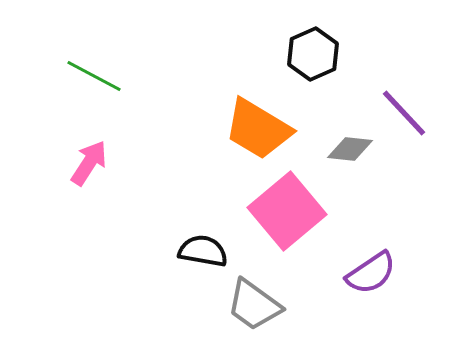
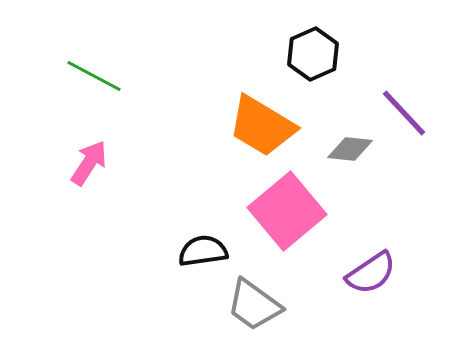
orange trapezoid: moved 4 px right, 3 px up
black semicircle: rotated 18 degrees counterclockwise
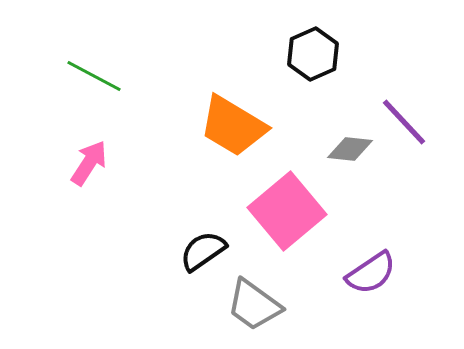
purple line: moved 9 px down
orange trapezoid: moved 29 px left
black semicircle: rotated 27 degrees counterclockwise
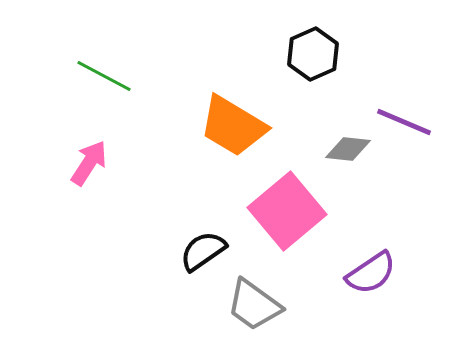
green line: moved 10 px right
purple line: rotated 24 degrees counterclockwise
gray diamond: moved 2 px left
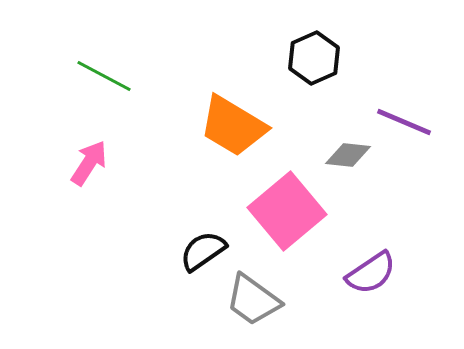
black hexagon: moved 1 px right, 4 px down
gray diamond: moved 6 px down
gray trapezoid: moved 1 px left, 5 px up
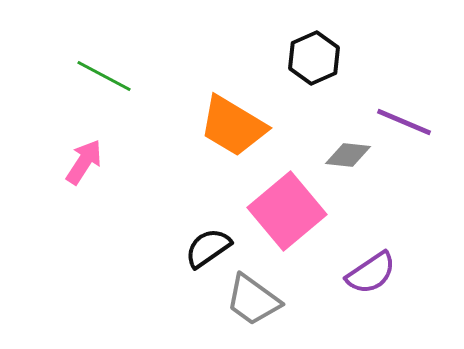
pink arrow: moved 5 px left, 1 px up
black semicircle: moved 5 px right, 3 px up
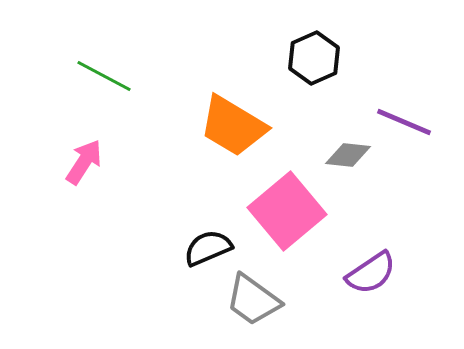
black semicircle: rotated 12 degrees clockwise
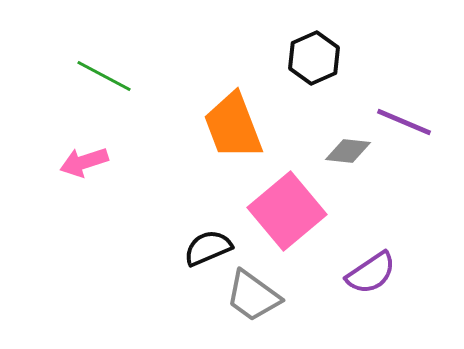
orange trapezoid: rotated 38 degrees clockwise
gray diamond: moved 4 px up
pink arrow: rotated 141 degrees counterclockwise
gray trapezoid: moved 4 px up
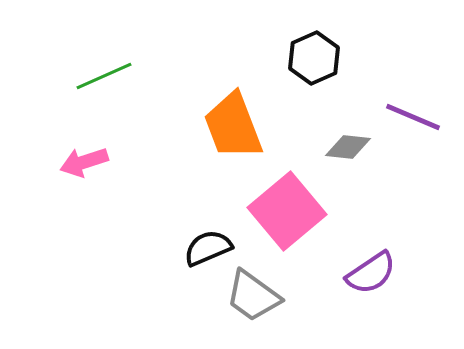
green line: rotated 52 degrees counterclockwise
purple line: moved 9 px right, 5 px up
gray diamond: moved 4 px up
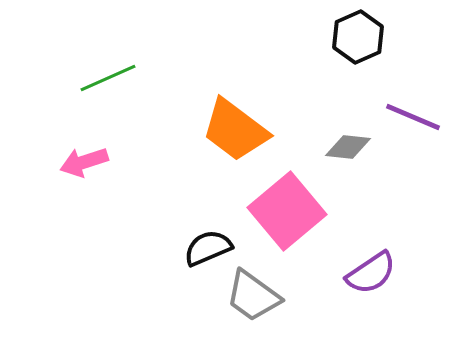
black hexagon: moved 44 px right, 21 px up
green line: moved 4 px right, 2 px down
orange trapezoid: moved 2 px right, 4 px down; rotated 32 degrees counterclockwise
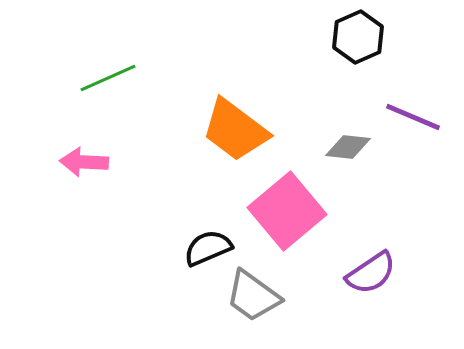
pink arrow: rotated 21 degrees clockwise
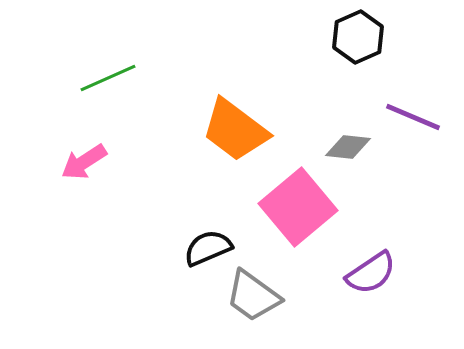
pink arrow: rotated 36 degrees counterclockwise
pink square: moved 11 px right, 4 px up
